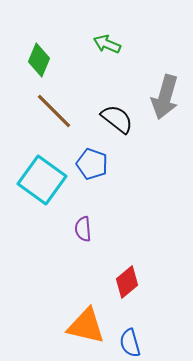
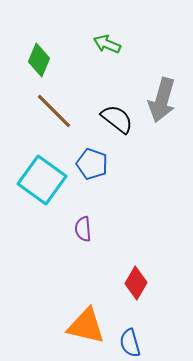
gray arrow: moved 3 px left, 3 px down
red diamond: moved 9 px right, 1 px down; rotated 20 degrees counterclockwise
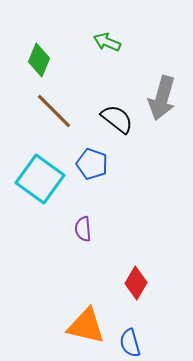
green arrow: moved 2 px up
gray arrow: moved 2 px up
cyan square: moved 2 px left, 1 px up
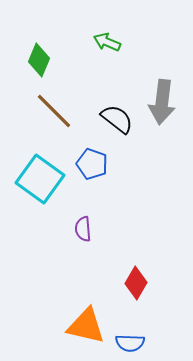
gray arrow: moved 4 px down; rotated 9 degrees counterclockwise
blue semicircle: rotated 72 degrees counterclockwise
